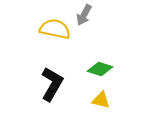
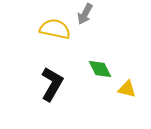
gray arrow: moved 1 px right, 1 px up
green diamond: rotated 45 degrees clockwise
yellow triangle: moved 26 px right, 11 px up
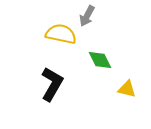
gray arrow: moved 2 px right, 2 px down
yellow semicircle: moved 6 px right, 5 px down
green diamond: moved 9 px up
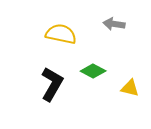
gray arrow: moved 27 px right, 8 px down; rotated 70 degrees clockwise
green diamond: moved 7 px left, 11 px down; rotated 35 degrees counterclockwise
yellow triangle: moved 3 px right, 1 px up
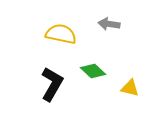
gray arrow: moved 5 px left
green diamond: rotated 15 degrees clockwise
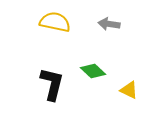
yellow semicircle: moved 6 px left, 12 px up
black L-shape: rotated 16 degrees counterclockwise
yellow triangle: moved 1 px left, 2 px down; rotated 12 degrees clockwise
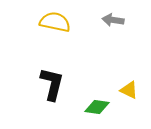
gray arrow: moved 4 px right, 4 px up
green diamond: moved 4 px right, 36 px down; rotated 35 degrees counterclockwise
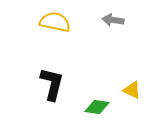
yellow triangle: moved 3 px right
